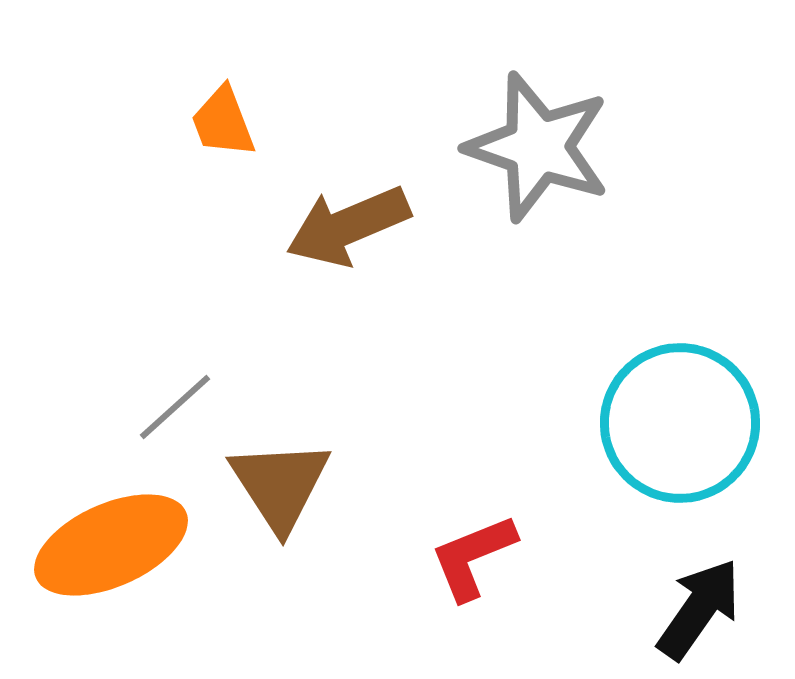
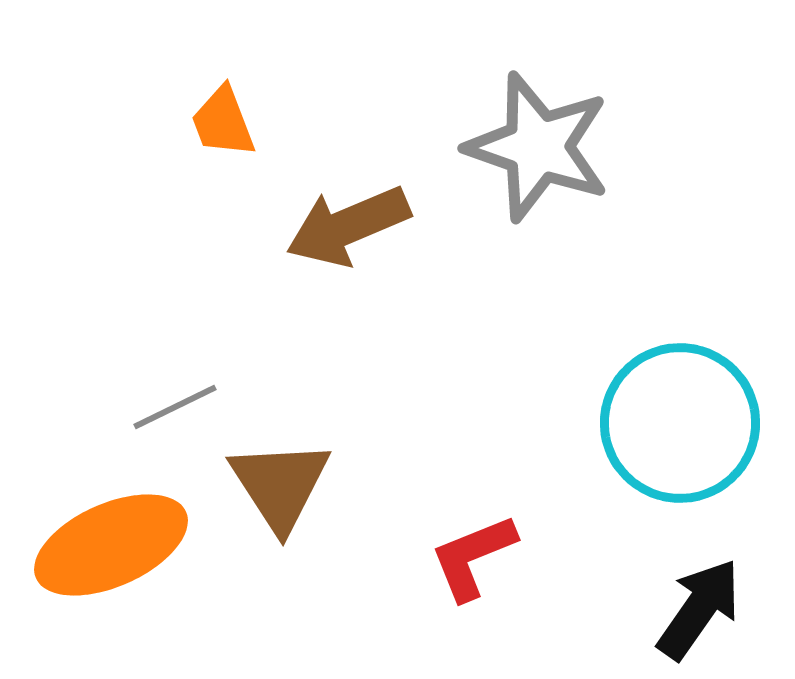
gray line: rotated 16 degrees clockwise
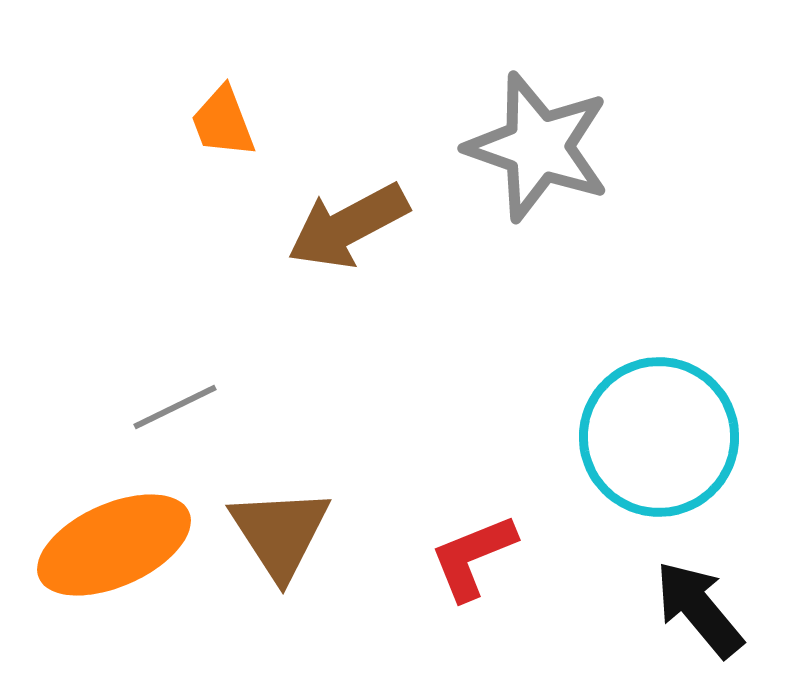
brown arrow: rotated 5 degrees counterclockwise
cyan circle: moved 21 px left, 14 px down
brown triangle: moved 48 px down
orange ellipse: moved 3 px right
black arrow: rotated 75 degrees counterclockwise
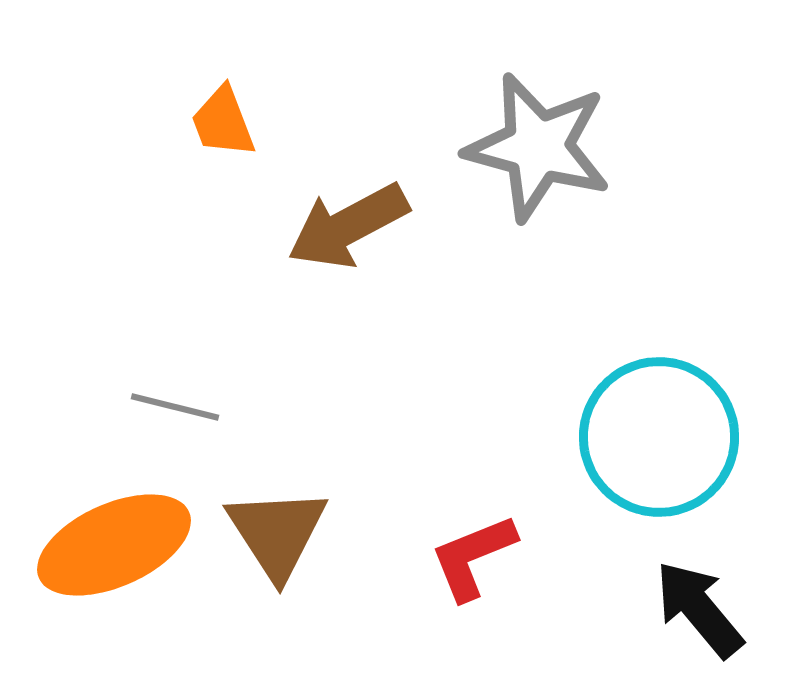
gray star: rotated 4 degrees counterclockwise
gray line: rotated 40 degrees clockwise
brown triangle: moved 3 px left
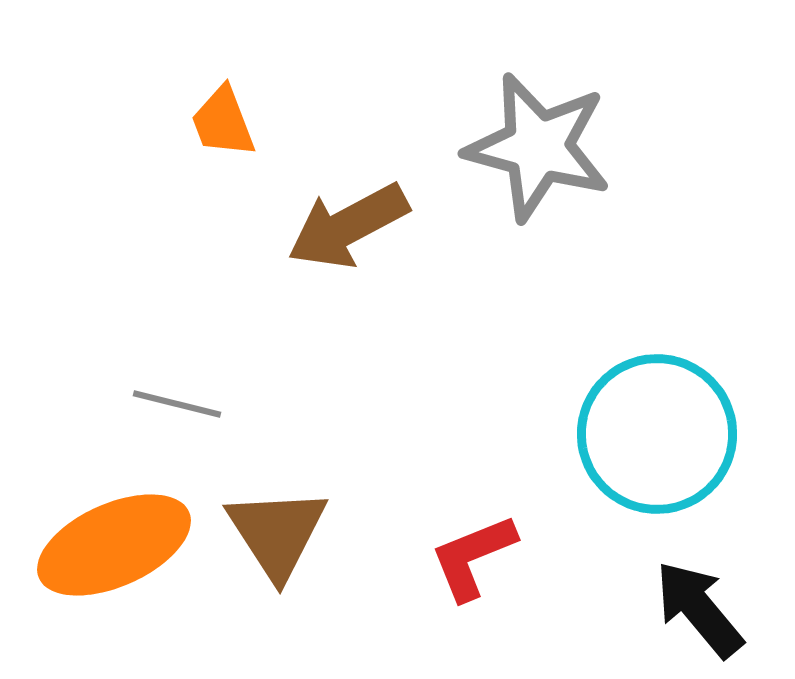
gray line: moved 2 px right, 3 px up
cyan circle: moved 2 px left, 3 px up
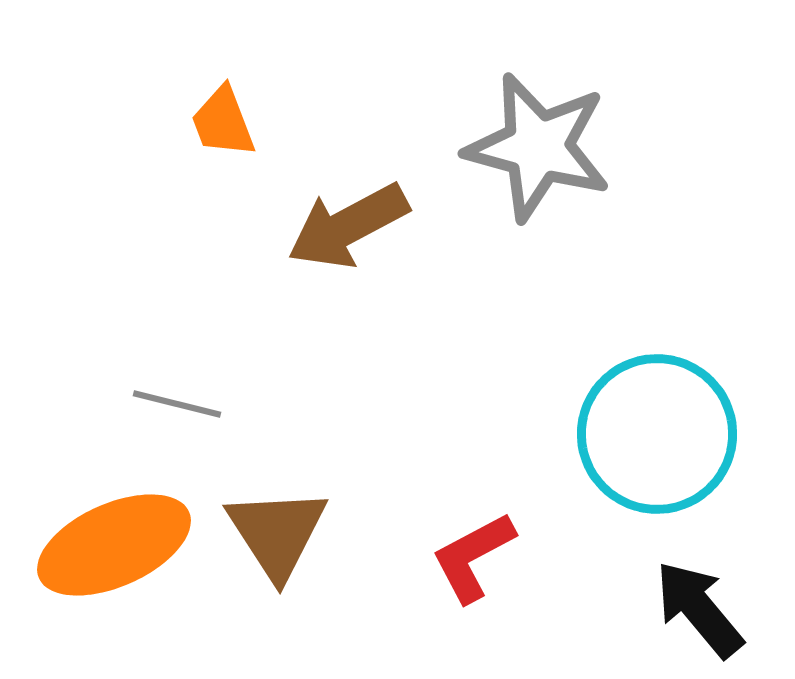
red L-shape: rotated 6 degrees counterclockwise
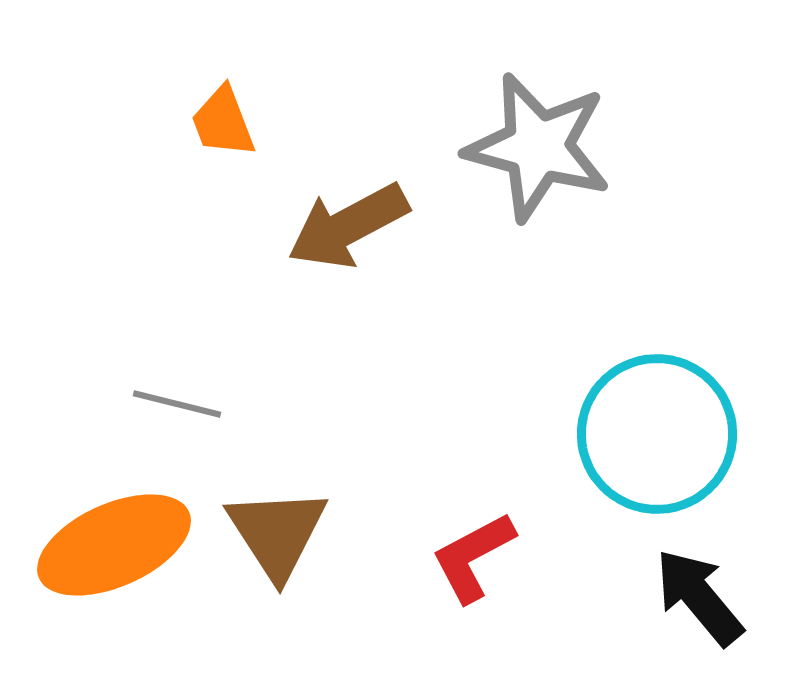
black arrow: moved 12 px up
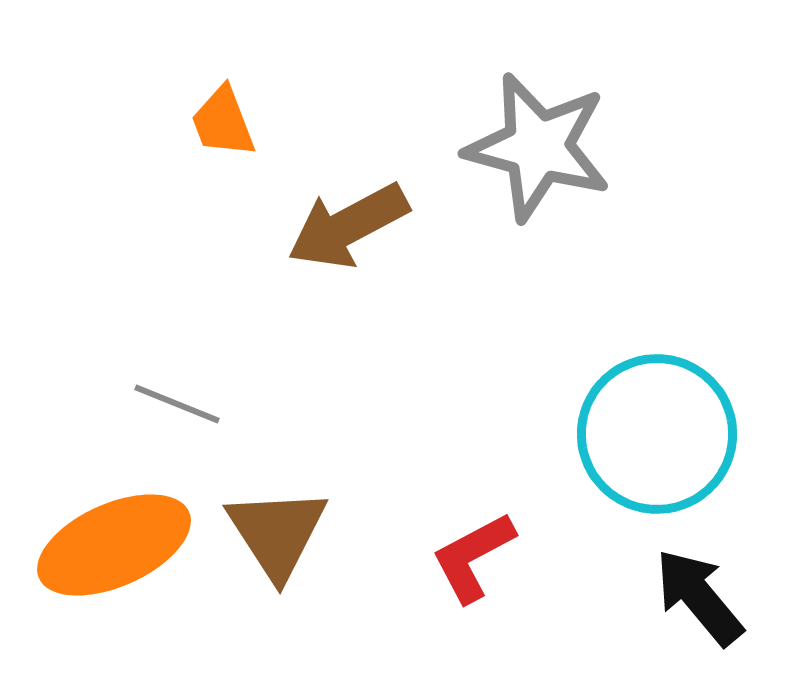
gray line: rotated 8 degrees clockwise
